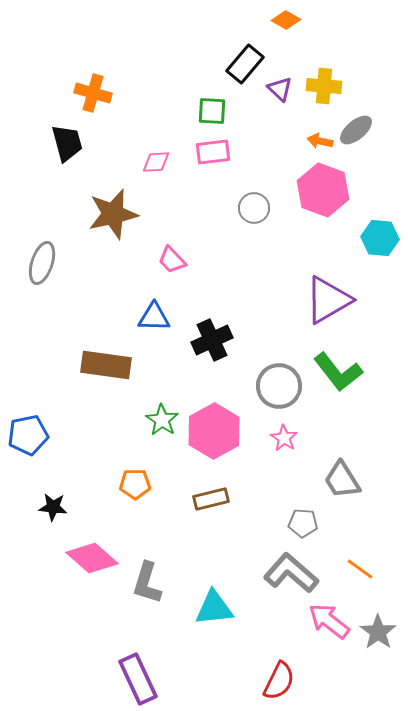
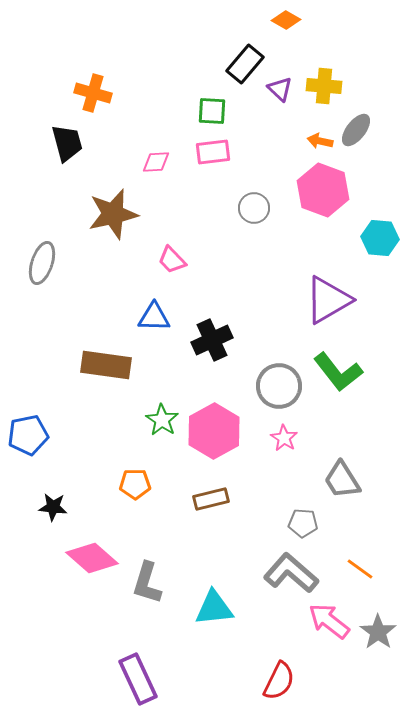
gray ellipse at (356, 130): rotated 12 degrees counterclockwise
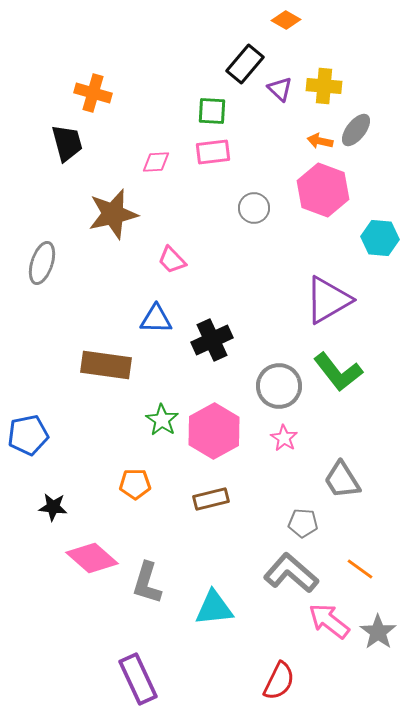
blue triangle at (154, 317): moved 2 px right, 2 px down
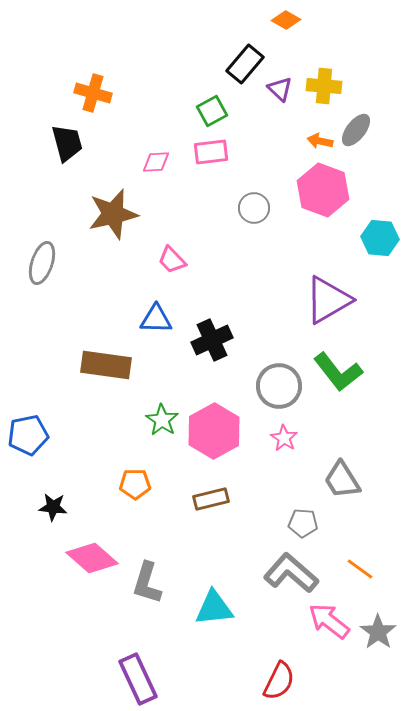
green square at (212, 111): rotated 32 degrees counterclockwise
pink rectangle at (213, 152): moved 2 px left
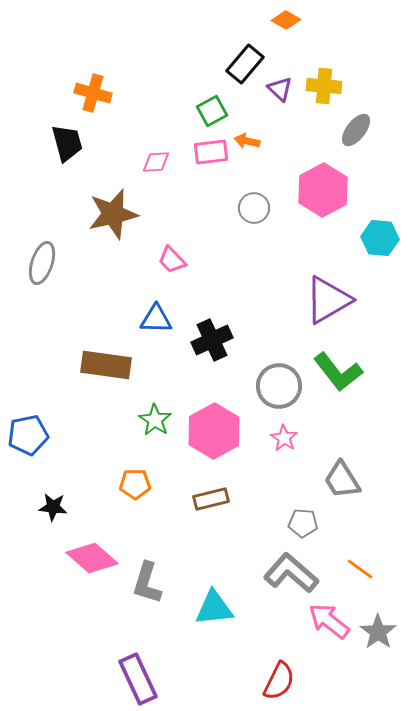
orange arrow at (320, 141): moved 73 px left
pink hexagon at (323, 190): rotated 12 degrees clockwise
green star at (162, 420): moved 7 px left
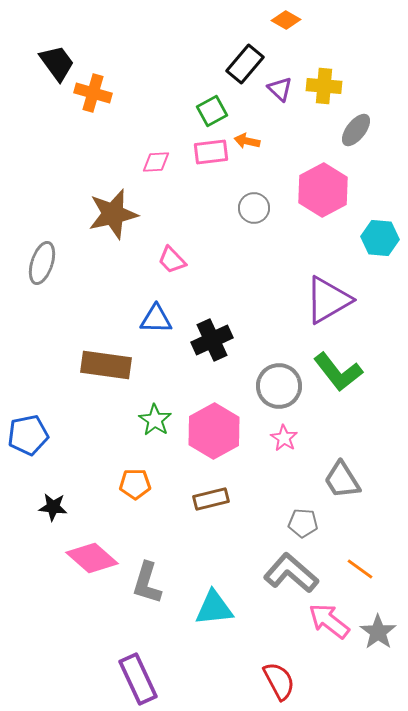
black trapezoid at (67, 143): moved 10 px left, 80 px up; rotated 21 degrees counterclockwise
red semicircle at (279, 681): rotated 54 degrees counterclockwise
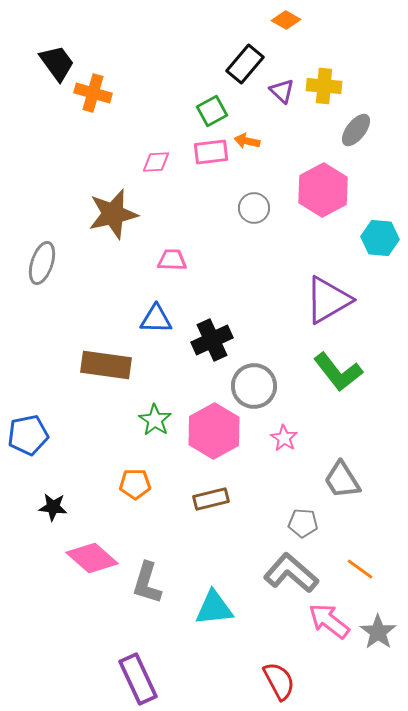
purple triangle at (280, 89): moved 2 px right, 2 px down
pink trapezoid at (172, 260): rotated 136 degrees clockwise
gray circle at (279, 386): moved 25 px left
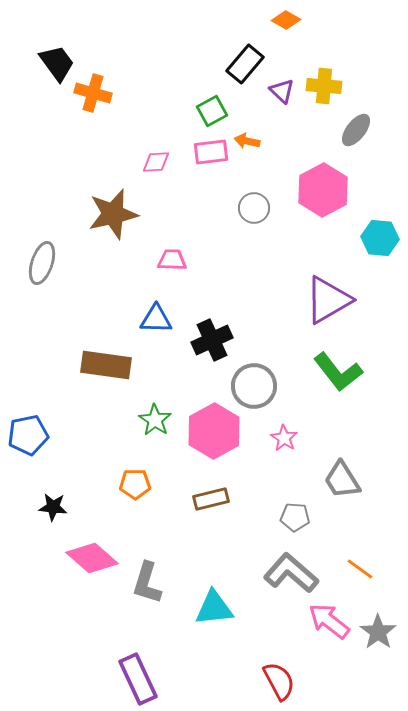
gray pentagon at (303, 523): moved 8 px left, 6 px up
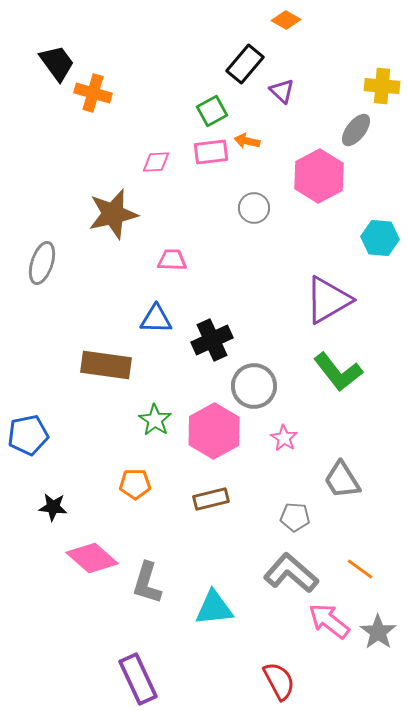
yellow cross at (324, 86): moved 58 px right
pink hexagon at (323, 190): moved 4 px left, 14 px up
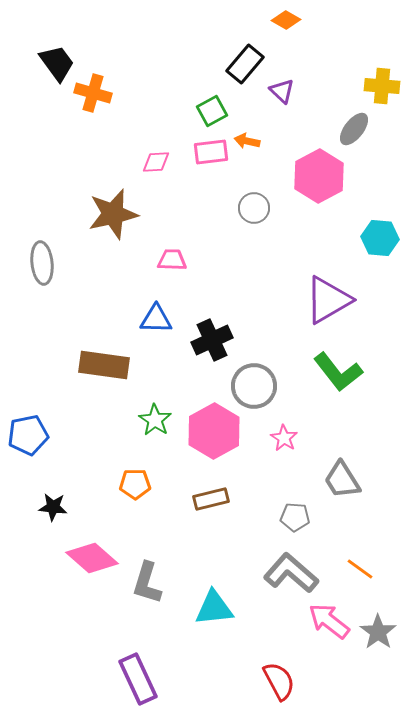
gray ellipse at (356, 130): moved 2 px left, 1 px up
gray ellipse at (42, 263): rotated 24 degrees counterclockwise
brown rectangle at (106, 365): moved 2 px left
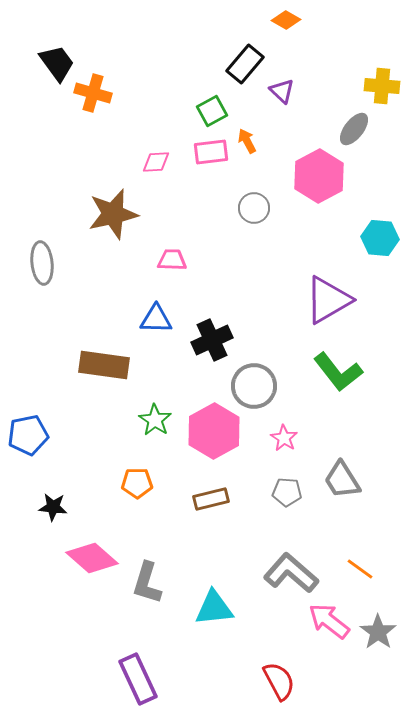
orange arrow at (247, 141): rotated 50 degrees clockwise
orange pentagon at (135, 484): moved 2 px right, 1 px up
gray pentagon at (295, 517): moved 8 px left, 25 px up
